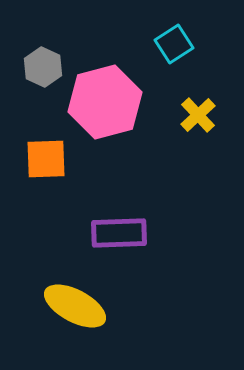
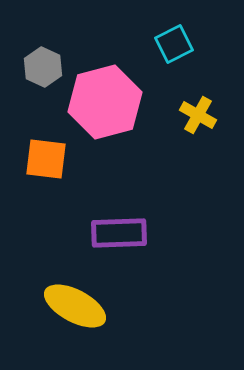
cyan square: rotated 6 degrees clockwise
yellow cross: rotated 18 degrees counterclockwise
orange square: rotated 9 degrees clockwise
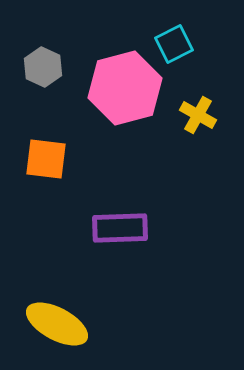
pink hexagon: moved 20 px right, 14 px up
purple rectangle: moved 1 px right, 5 px up
yellow ellipse: moved 18 px left, 18 px down
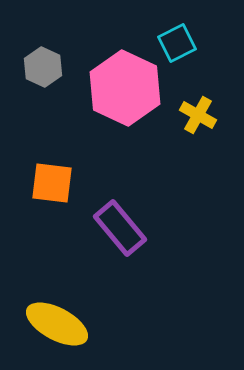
cyan square: moved 3 px right, 1 px up
pink hexagon: rotated 20 degrees counterclockwise
orange square: moved 6 px right, 24 px down
purple rectangle: rotated 52 degrees clockwise
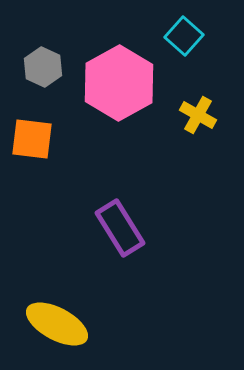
cyan square: moved 7 px right, 7 px up; rotated 21 degrees counterclockwise
pink hexagon: moved 6 px left, 5 px up; rotated 6 degrees clockwise
orange square: moved 20 px left, 44 px up
purple rectangle: rotated 8 degrees clockwise
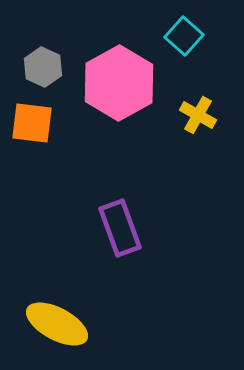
orange square: moved 16 px up
purple rectangle: rotated 12 degrees clockwise
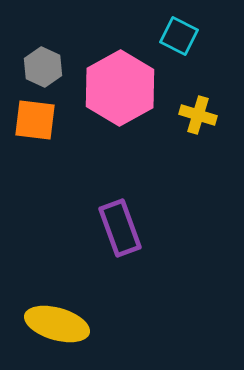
cyan square: moved 5 px left; rotated 15 degrees counterclockwise
pink hexagon: moved 1 px right, 5 px down
yellow cross: rotated 12 degrees counterclockwise
orange square: moved 3 px right, 3 px up
yellow ellipse: rotated 12 degrees counterclockwise
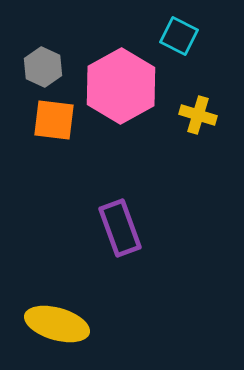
pink hexagon: moved 1 px right, 2 px up
orange square: moved 19 px right
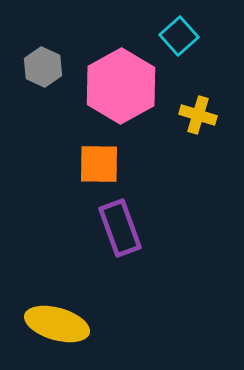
cyan square: rotated 21 degrees clockwise
orange square: moved 45 px right, 44 px down; rotated 6 degrees counterclockwise
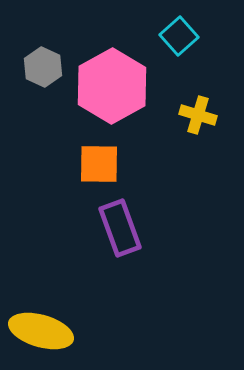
pink hexagon: moved 9 px left
yellow ellipse: moved 16 px left, 7 px down
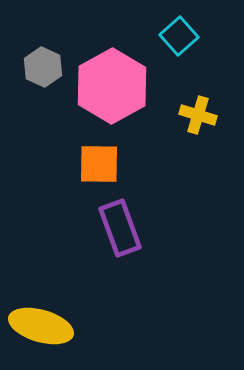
yellow ellipse: moved 5 px up
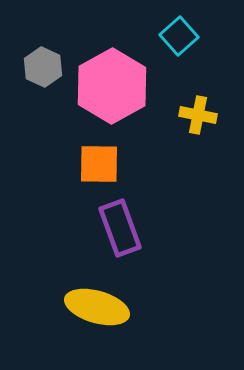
yellow cross: rotated 6 degrees counterclockwise
yellow ellipse: moved 56 px right, 19 px up
